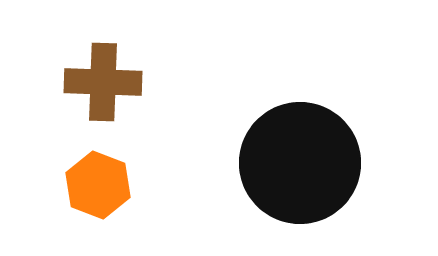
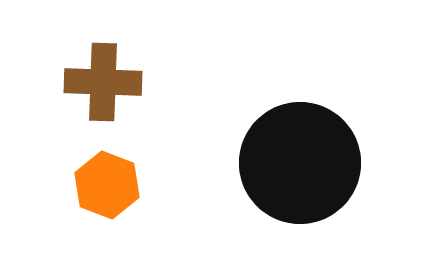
orange hexagon: moved 9 px right
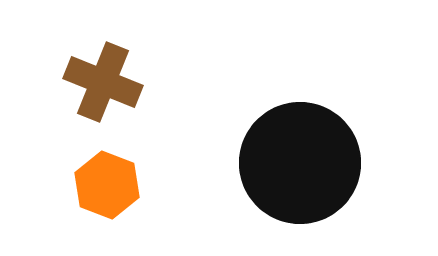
brown cross: rotated 20 degrees clockwise
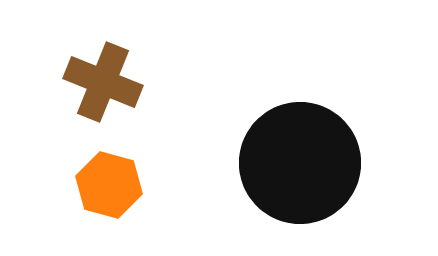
orange hexagon: moved 2 px right; rotated 6 degrees counterclockwise
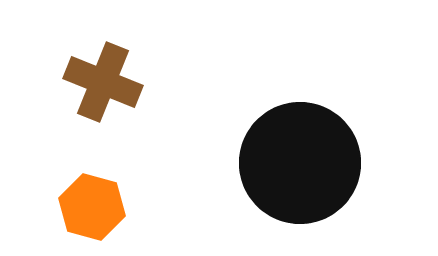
orange hexagon: moved 17 px left, 22 px down
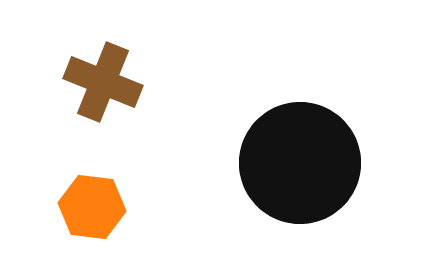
orange hexagon: rotated 8 degrees counterclockwise
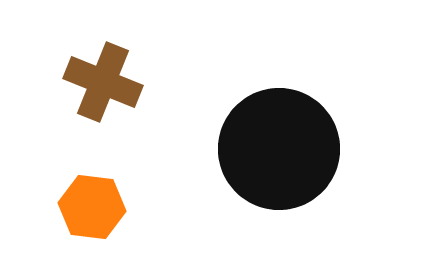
black circle: moved 21 px left, 14 px up
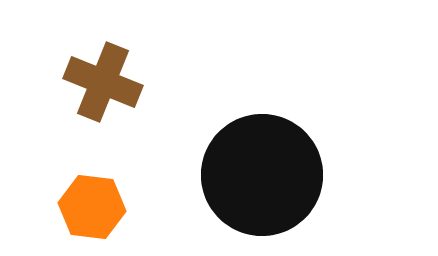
black circle: moved 17 px left, 26 px down
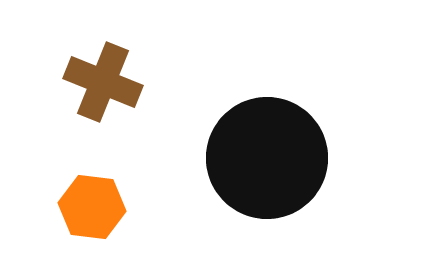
black circle: moved 5 px right, 17 px up
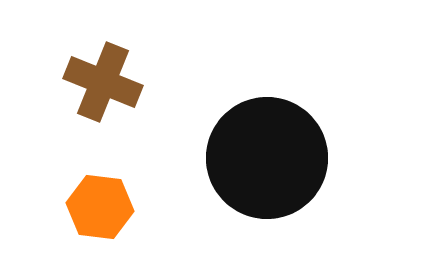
orange hexagon: moved 8 px right
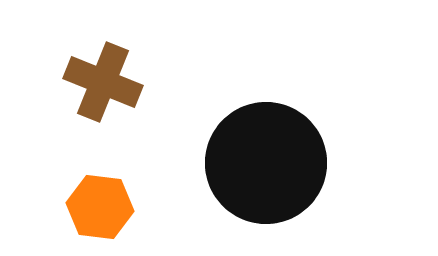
black circle: moved 1 px left, 5 px down
